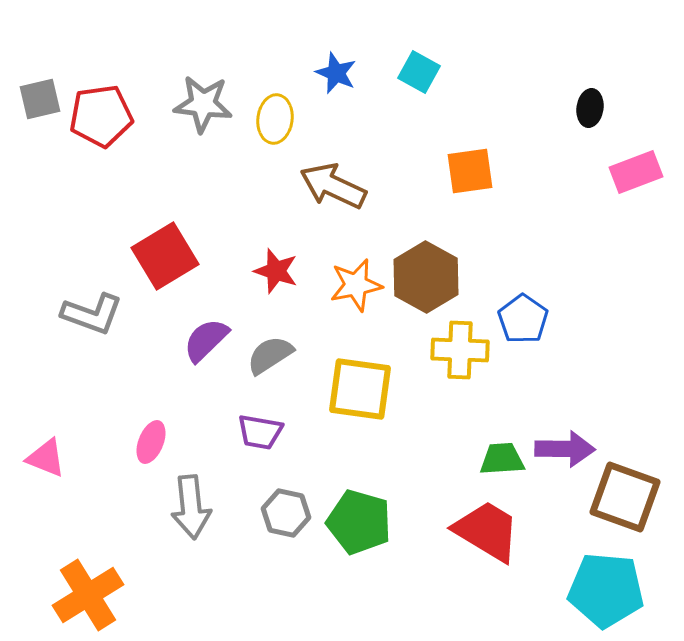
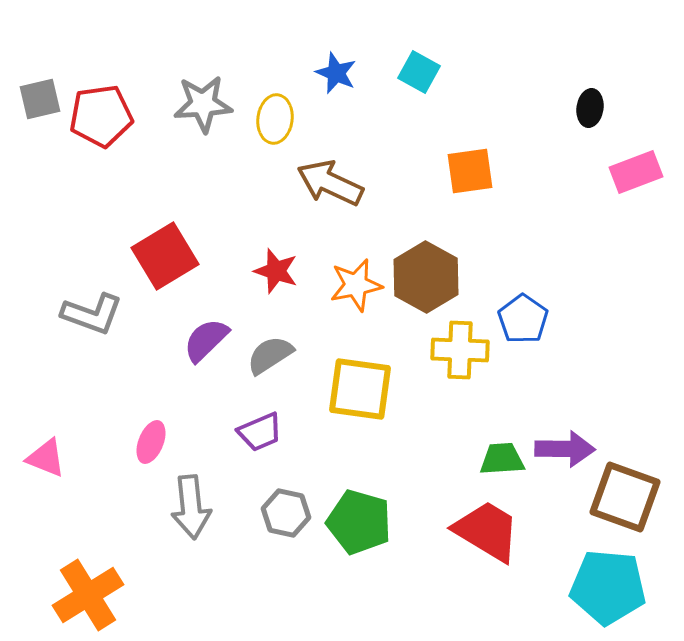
gray star: rotated 10 degrees counterclockwise
brown arrow: moved 3 px left, 3 px up
purple trapezoid: rotated 33 degrees counterclockwise
cyan pentagon: moved 2 px right, 3 px up
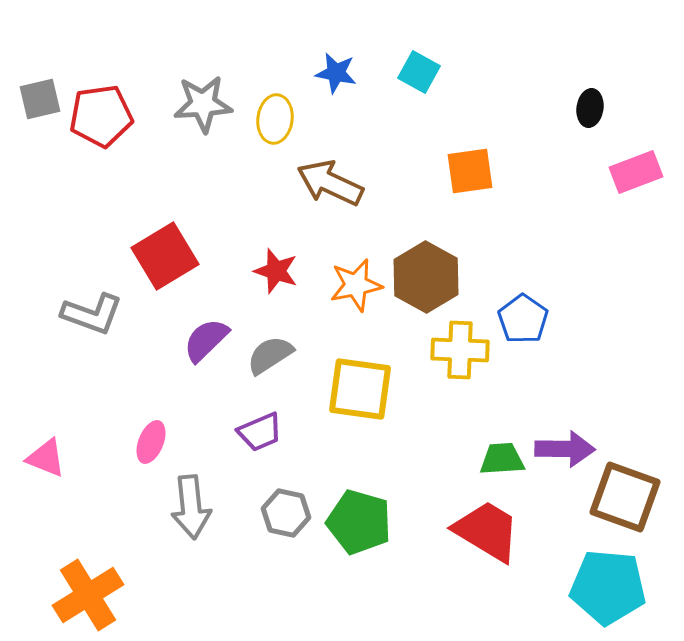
blue star: rotated 12 degrees counterclockwise
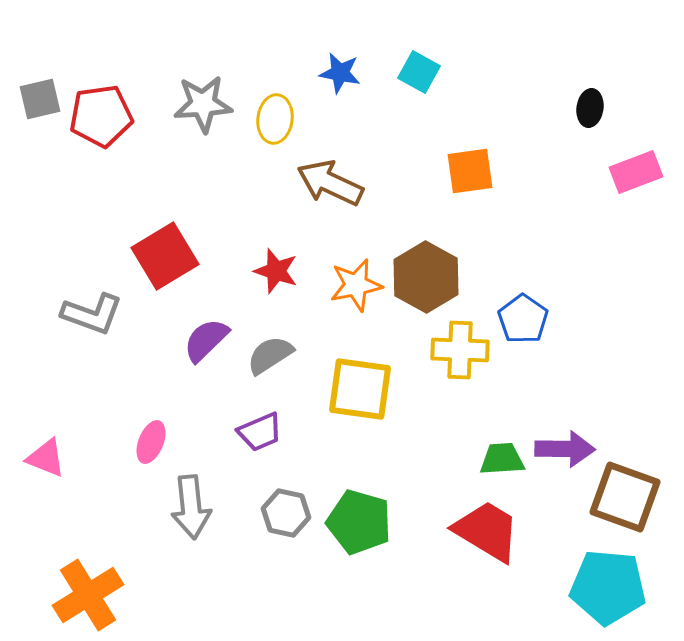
blue star: moved 4 px right
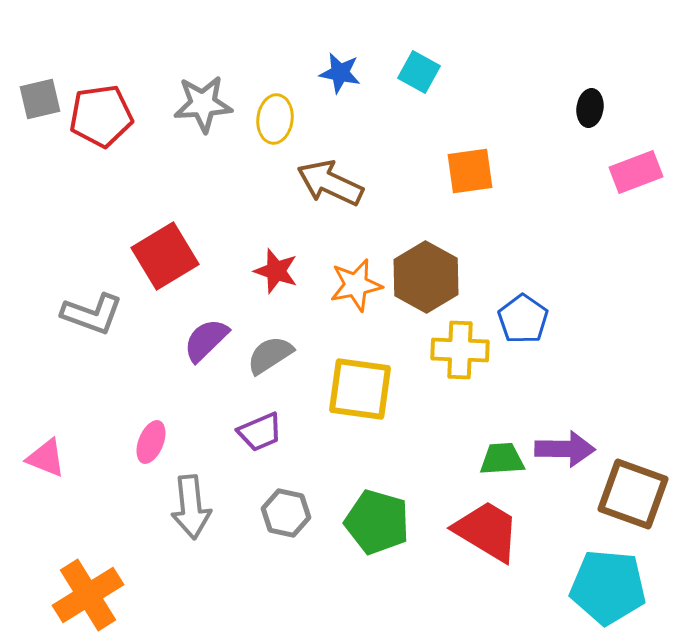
brown square: moved 8 px right, 3 px up
green pentagon: moved 18 px right
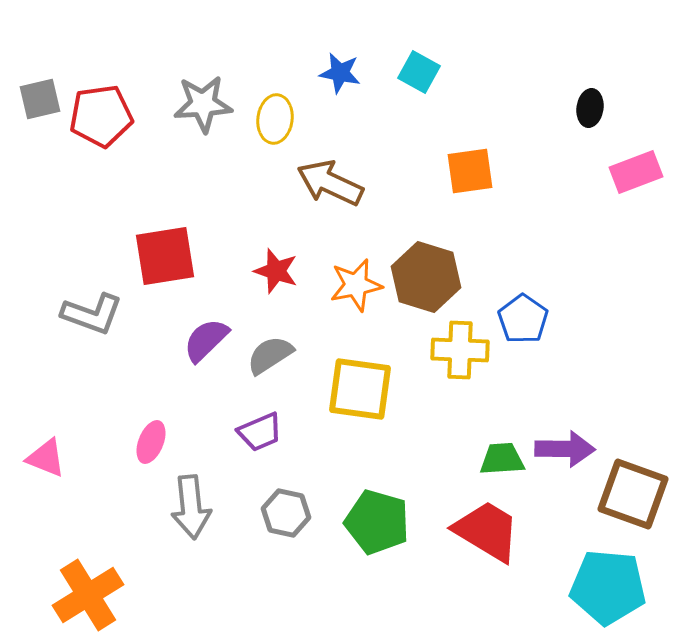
red square: rotated 22 degrees clockwise
brown hexagon: rotated 12 degrees counterclockwise
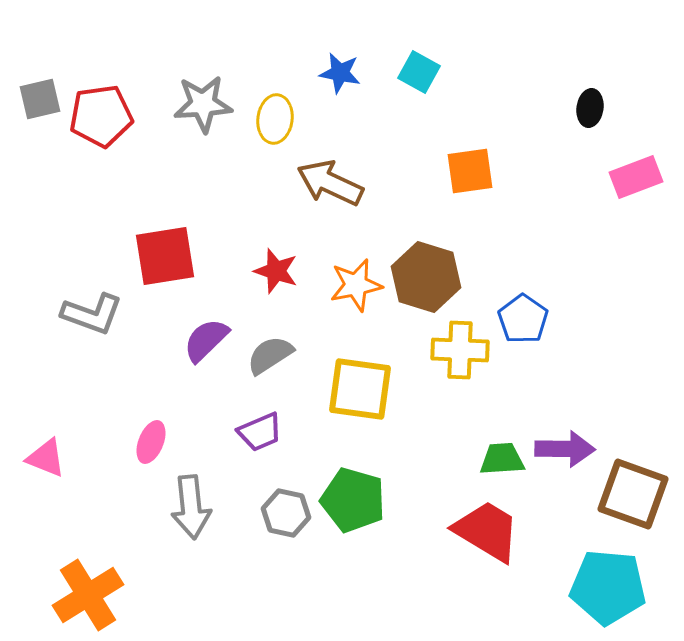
pink rectangle: moved 5 px down
green pentagon: moved 24 px left, 22 px up
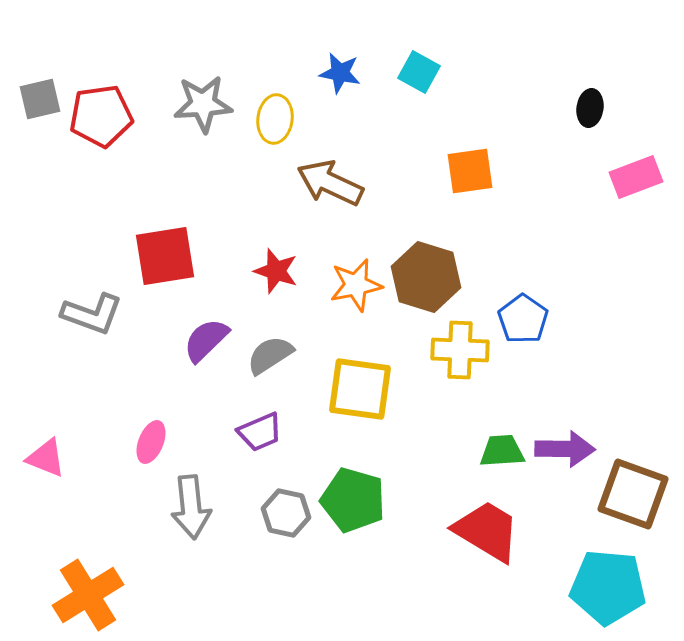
green trapezoid: moved 8 px up
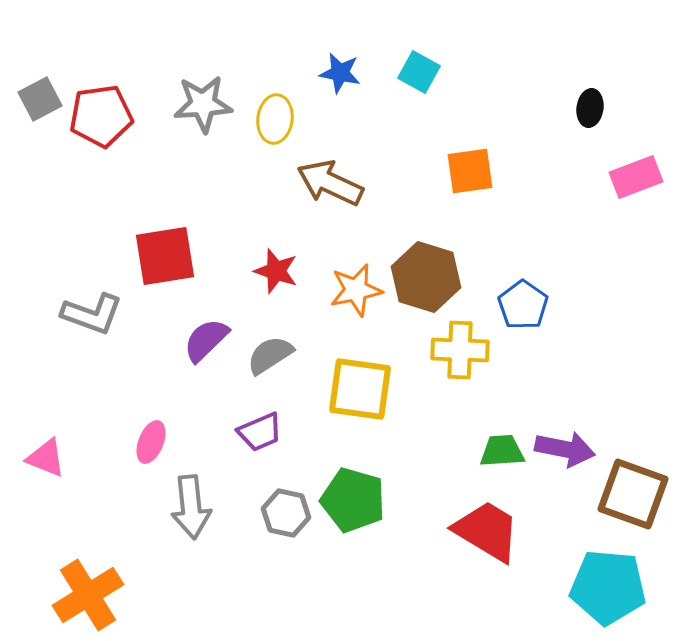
gray square: rotated 15 degrees counterclockwise
orange star: moved 5 px down
blue pentagon: moved 14 px up
purple arrow: rotated 10 degrees clockwise
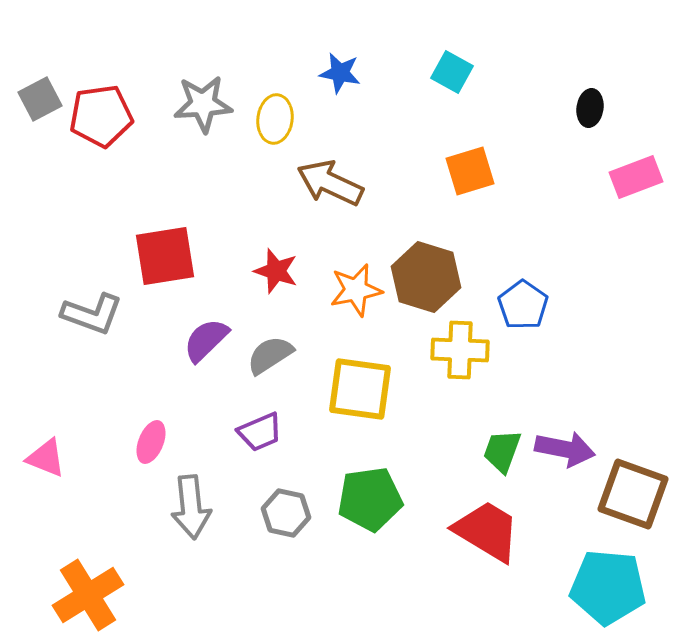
cyan square: moved 33 px right
orange square: rotated 9 degrees counterclockwise
green trapezoid: rotated 66 degrees counterclockwise
green pentagon: moved 17 px right, 1 px up; rotated 24 degrees counterclockwise
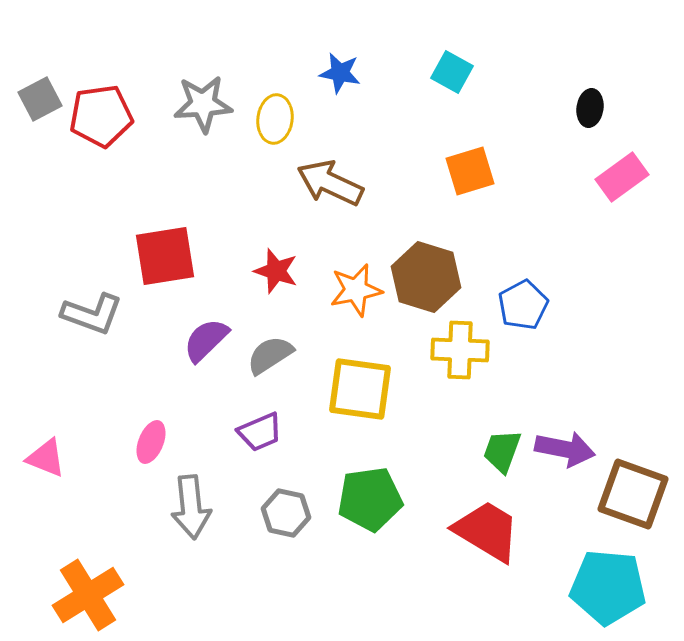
pink rectangle: moved 14 px left; rotated 15 degrees counterclockwise
blue pentagon: rotated 9 degrees clockwise
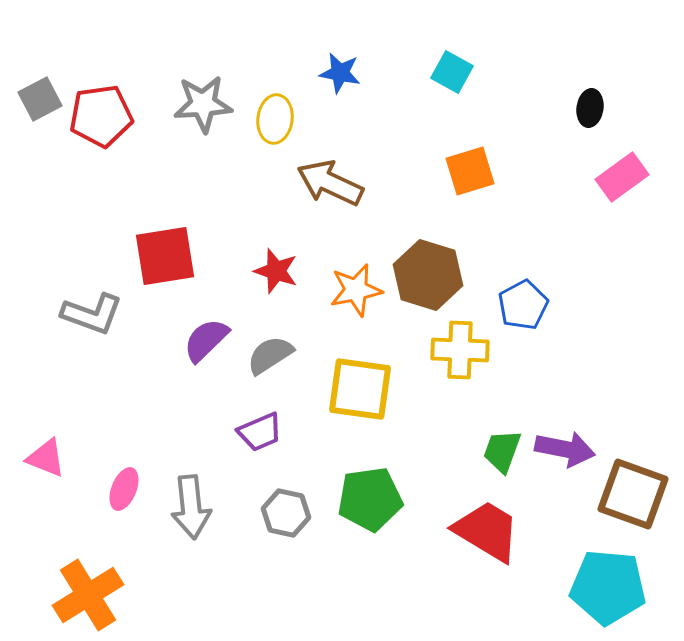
brown hexagon: moved 2 px right, 2 px up
pink ellipse: moved 27 px left, 47 px down
